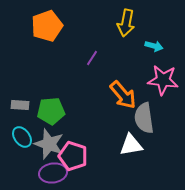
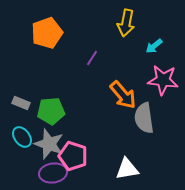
orange pentagon: moved 7 px down
cyan arrow: rotated 126 degrees clockwise
gray rectangle: moved 1 px right, 2 px up; rotated 18 degrees clockwise
white triangle: moved 4 px left, 24 px down
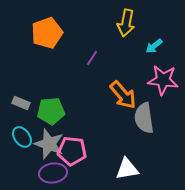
pink pentagon: moved 1 px left, 5 px up; rotated 12 degrees counterclockwise
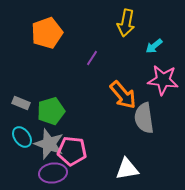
green pentagon: rotated 12 degrees counterclockwise
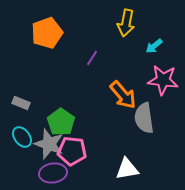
green pentagon: moved 10 px right, 11 px down; rotated 20 degrees counterclockwise
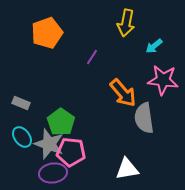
purple line: moved 1 px up
orange arrow: moved 2 px up
pink pentagon: moved 1 px left, 1 px down
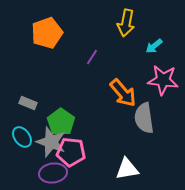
gray rectangle: moved 7 px right
gray star: moved 2 px right, 2 px up
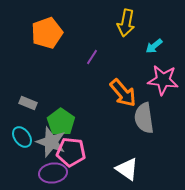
white triangle: rotated 45 degrees clockwise
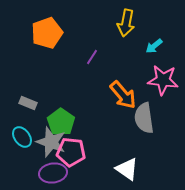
orange arrow: moved 2 px down
